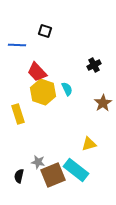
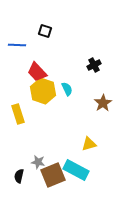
yellow hexagon: moved 1 px up
cyan rectangle: rotated 10 degrees counterclockwise
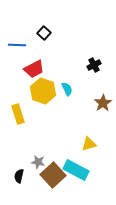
black square: moved 1 px left, 2 px down; rotated 24 degrees clockwise
red trapezoid: moved 3 px left, 3 px up; rotated 75 degrees counterclockwise
brown square: rotated 20 degrees counterclockwise
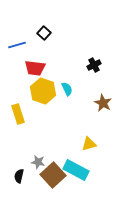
blue line: rotated 18 degrees counterclockwise
red trapezoid: moved 1 px right, 1 px up; rotated 35 degrees clockwise
brown star: rotated 12 degrees counterclockwise
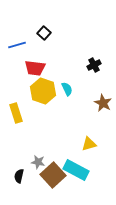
yellow rectangle: moved 2 px left, 1 px up
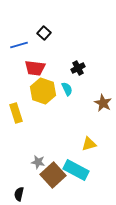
blue line: moved 2 px right
black cross: moved 16 px left, 3 px down
black semicircle: moved 18 px down
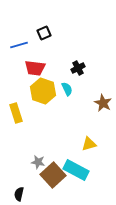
black square: rotated 24 degrees clockwise
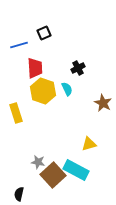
red trapezoid: rotated 100 degrees counterclockwise
